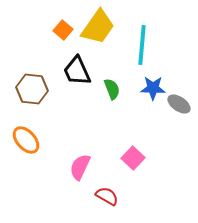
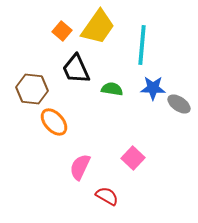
orange square: moved 1 px left, 1 px down
black trapezoid: moved 1 px left, 2 px up
green semicircle: rotated 60 degrees counterclockwise
orange ellipse: moved 28 px right, 18 px up
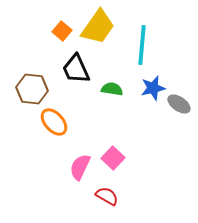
blue star: rotated 15 degrees counterclockwise
pink square: moved 20 px left
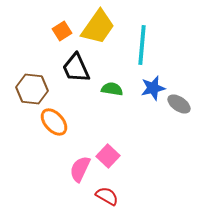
orange square: rotated 18 degrees clockwise
black trapezoid: moved 1 px up
pink square: moved 5 px left, 2 px up
pink semicircle: moved 2 px down
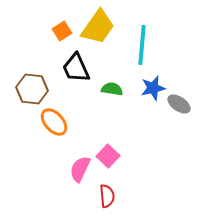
red semicircle: rotated 55 degrees clockwise
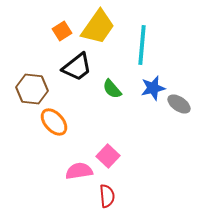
black trapezoid: moved 1 px right, 1 px up; rotated 104 degrees counterclockwise
green semicircle: rotated 140 degrees counterclockwise
pink semicircle: moved 1 px left, 2 px down; rotated 56 degrees clockwise
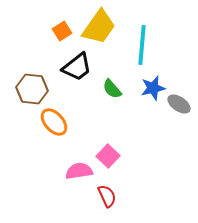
yellow trapezoid: moved 1 px right
red semicircle: rotated 20 degrees counterclockwise
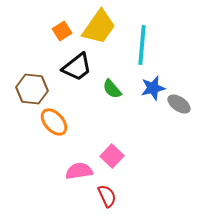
pink square: moved 4 px right
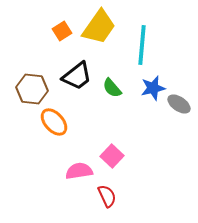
black trapezoid: moved 9 px down
green semicircle: moved 1 px up
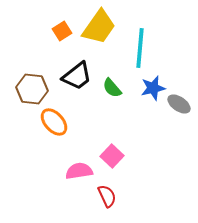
cyan line: moved 2 px left, 3 px down
